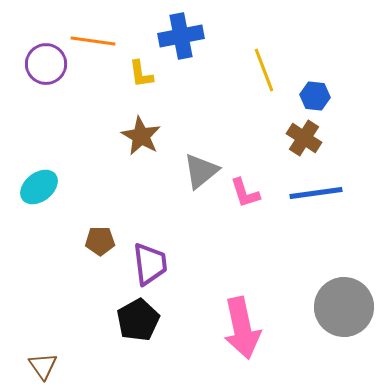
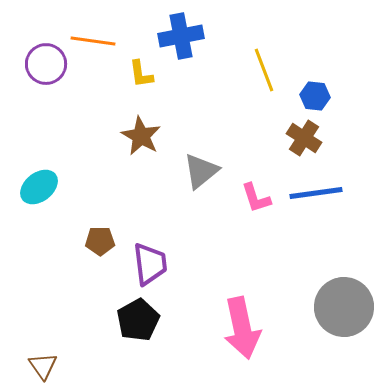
pink L-shape: moved 11 px right, 5 px down
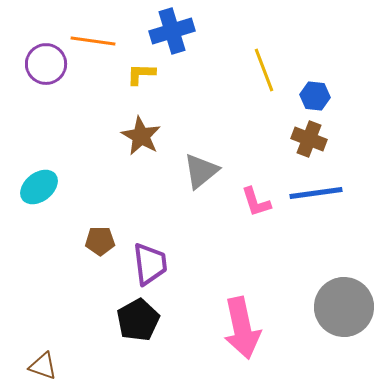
blue cross: moved 9 px left, 5 px up; rotated 6 degrees counterclockwise
yellow L-shape: rotated 100 degrees clockwise
brown cross: moved 5 px right, 1 px down; rotated 12 degrees counterclockwise
pink L-shape: moved 4 px down
brown triangle: rotated 36 degrees counterclockwise
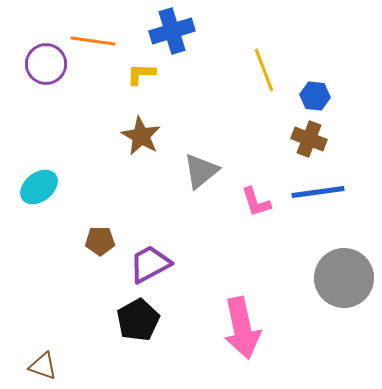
blue line: moved 2 px right, 1 px up
purple trapezoid: rotated 111 degrees counterclockwise
gray circle: moved 29 px up
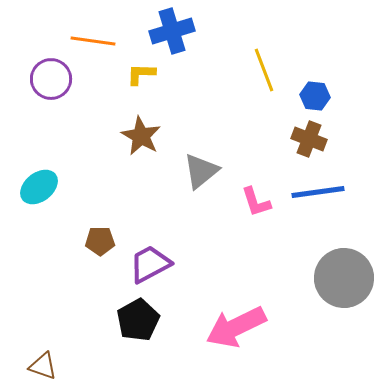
purple circle: moved 5 px right, 15 px down
pink arrow: moved 6 px left, 1 px up; rotated 76 degrees clockwise
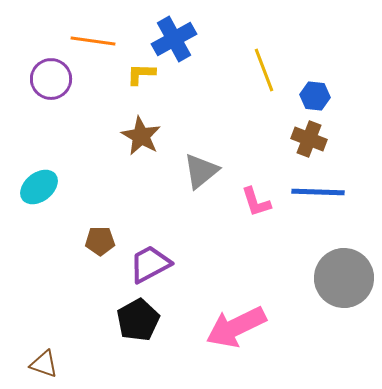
blue cross: moved 2 px right, 8 px down; rotated 12 degrees counterclockwise
blue line: rotated 10 degrees clockwise
brown triangle: moved 1 px right, 2 px up
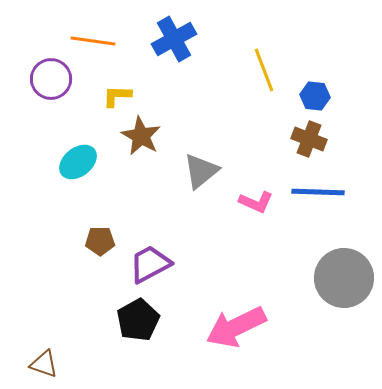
yellow L-shape: moved 24 px left, 22 px down
cyan ellipse: moved 39 px right, 25 px up
pink L-shape: rotated 48 degrees counterclockwise
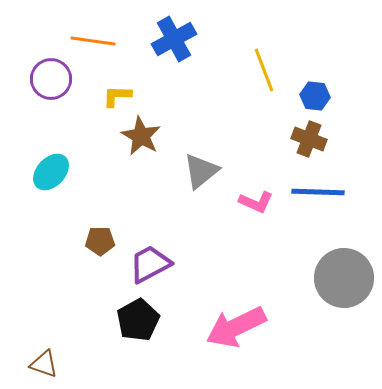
cyan ellipse: moved 27 px left, 10 px down; rotated 9 degrees counterclockwise
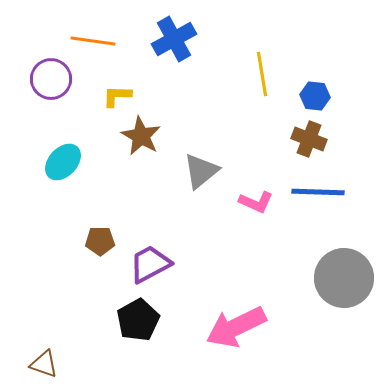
yellow line: moved 2 px left, 4 px down; rotated 12 degrees clockwise
cyan ellipse: moved 12 px right, 10 px up
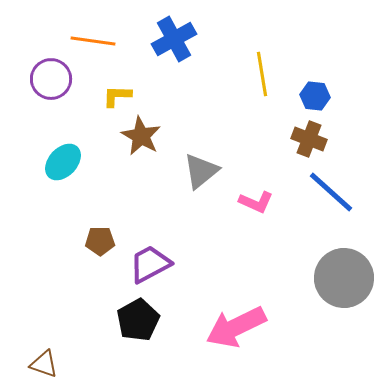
blue line: moved 13 px right; rotated 40 degrees clockwise
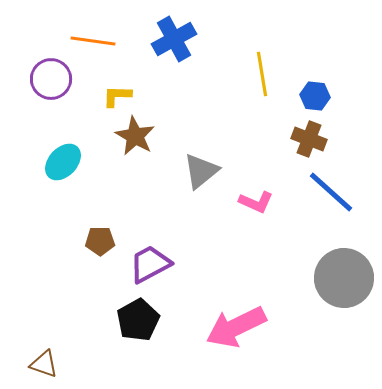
brown star: moved 6 px left
